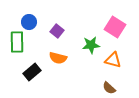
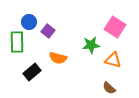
purple square: moved 9 px left
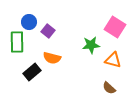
orange semicircle: moved 6 px left
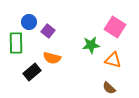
green rectangle: moved 1 px left, 1 px down
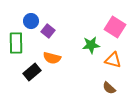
blue circle: moved 2 px right, 1 px up
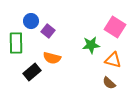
brown semicircle: moved 5 px up
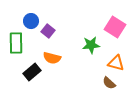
orange triangle: moved 3 px right, 3 px down
